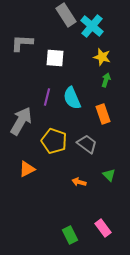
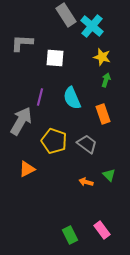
purple line: moved 7 px left
orange arrow: moved 7 px right
pink rectangle: moved 1 px left, 2 px down
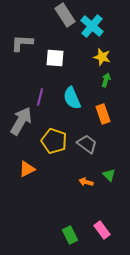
gray rectangle: moved 1 px left
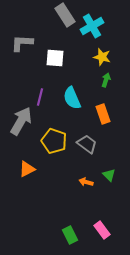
cyan cross: rotated 20 degrees clockwise
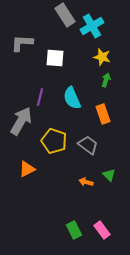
gray trapezoid: moved 1 px right, 1 px down
green rectangle: moved 4 px right, 5 px up
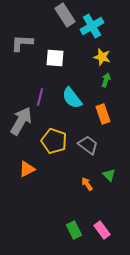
cyan semicircle: rotated 15 degrees counterclockwise
orange arrow: moved 1 px right, 2 px down; rotated 40 degrees clockwise
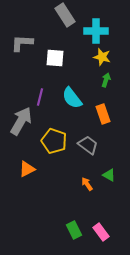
cyan cross: moved 4 px right, 5 px down; rotated 30 degrees clockwise
green triangle: rotated 16 degrees counterclockwise
pink rectangle: moved 1 px left, 2 px down
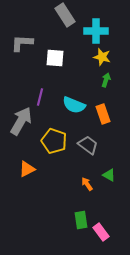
cyan semicircle: moved 2 px right, 7 px down; rotated 30 degrees counterclockwise
green rectangle: moved 7 px right, 10 px up; rotated 18 degrees clockwise
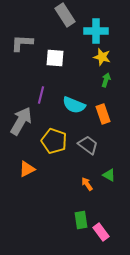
purple line: moved 1 px right, 2 px up
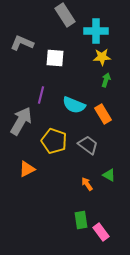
gray L-shape: rotated 20 degrees clockwise
yellow star: rotated 18 degrees counterclockwise
orange rectangle: rotated 12 degrees counterclockwise
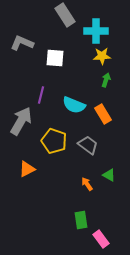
yellow star: moved 1 px up
pink rectangle: moved 7 px down
